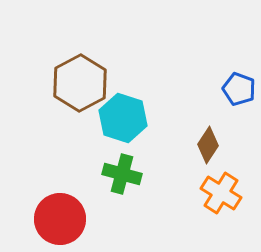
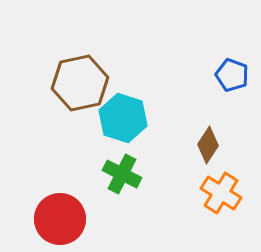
brown hexagon: rotated 16 degrees clockwise
blue pentagon: moved 7 px left, 14 px up
green cross: rotated 12 degrees clockwise
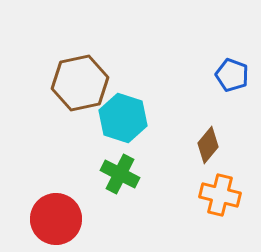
brown diamond: rotated 6 degrees clockwise
green cross: moved 2 px left
orange cross: moved 1 px left, 2 px down; rotated 18 degrees counterclockwise
red circle: moved 4 px left
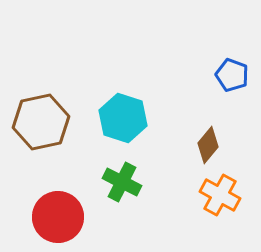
brown hexagon: moved 39 px left, 39 px down
green cross: moved 2 px right, 8 px down
orange cross: rotated 15 degrees clockwise
red circle: moved 2 px right, 2 px up
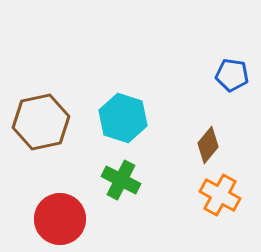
blue pentagon: rotated 12 degrees counterclockwise
green cross: moved 1 px left, 2 px up
red circle: moved 2 px right, 2 px down
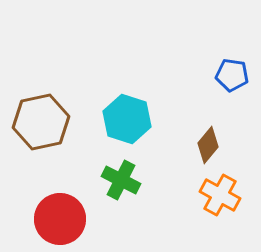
cyan hexagon: moved 4 px right, 1 px down
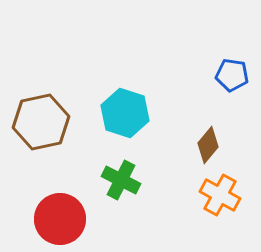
cyan hexagon: moved 2 px left, 6 px up
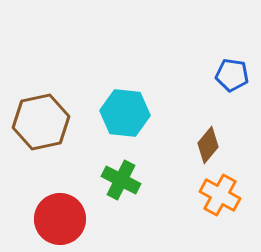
cyan hexagon: rotated 12 degrees counterclockwise
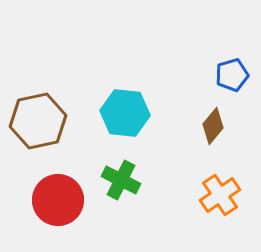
blue pentagon: rotated 24 degrees counterclockwise
brown hexagon: moved 3 px left, 1 px up
brown diamond: moved 5 px right, 19 px up
orange cross: rotated 27 degrees clockwise
red circle: moved 2 px left, 19 px up
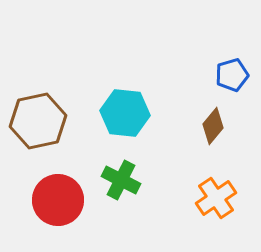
orange cross: moved 4 px left, 3 px down
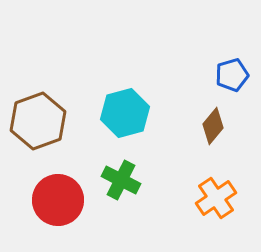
cyan hexagon: rotated 21 degrees counterclockwise
brown hexagon: rotated 8 degrees counterclockwise
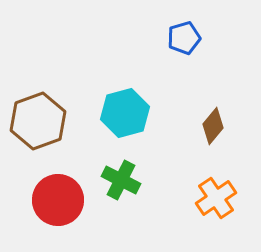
blue pentagon: moved 48 px left, 37 px up
